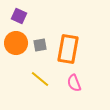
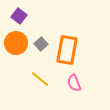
purple square: rotated 14 degrees clockwise
gray square: moved 1 px right, 1 px up; rotated 32 degrees counterclockwise
orange rectangle: moved 1 px left, 1 px down
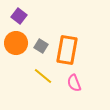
gray square: moved 2 px down; rotated 16 degrees counterclockwise
yellow line: moved 3 px right, 3 px up
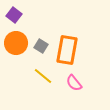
purple square: moved 5 px left, 1 px up
pink semicircle: rotated 18 degrees counterclockwise
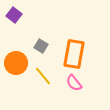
orange circle: moved 20 px down
orange rectangle: moved 7 px right, 4 px down
yellow line: rotated 12 degrees clockwise
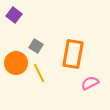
gray square: moved 5 px left
orange rectangle: moved 1 px left
yellow line: moved 4 px left, 3 px up; rotated 12 degrees clockwise
pink semicircle: moved 16 px right; rotated 102 degrees clockwise
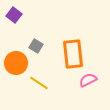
orange rectangle: rotated 16 degrees counterclockwise
yellow line: moved 10 px down; rotated 30 degrees counterclockwise
pink semicircle: moved 2 px left, 3 px up
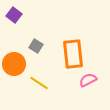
orange circle: moved 2 px left, 1 px down
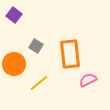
orange rectangle: moved 3 px left
yellow line: rotated 72 degrees counterclockwise
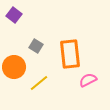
orange circle: moved 3 px down
